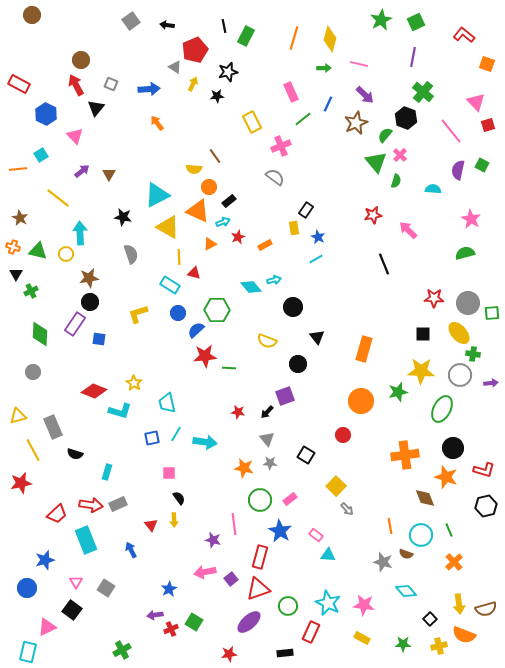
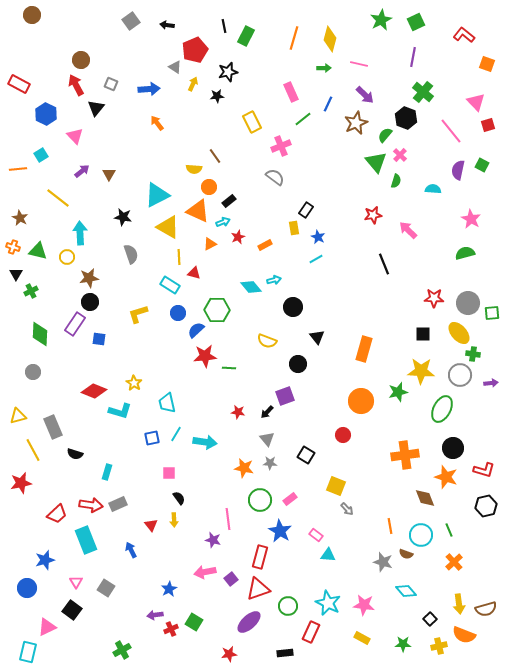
yellow circle at (66, 254): moved 1 px right, 3 px down
yellow square at (336, 486): rotated 24 degrees counterclockwise
pink line at (234, 524): moved 6 px left, 5 px up
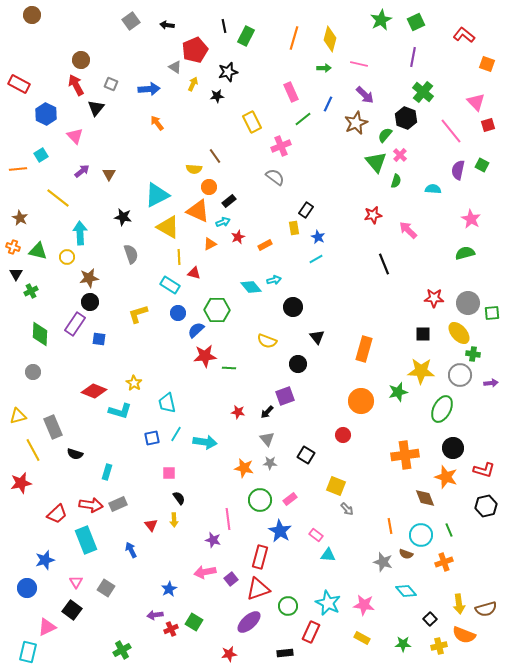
orange cross at (454, 562): moved 10 px left; rotated 24 degrees clockwise
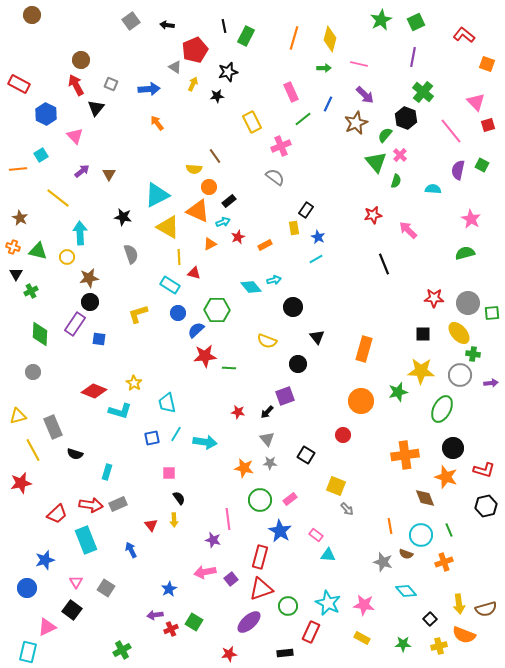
red triangle at (258, 589): moved 3 px right
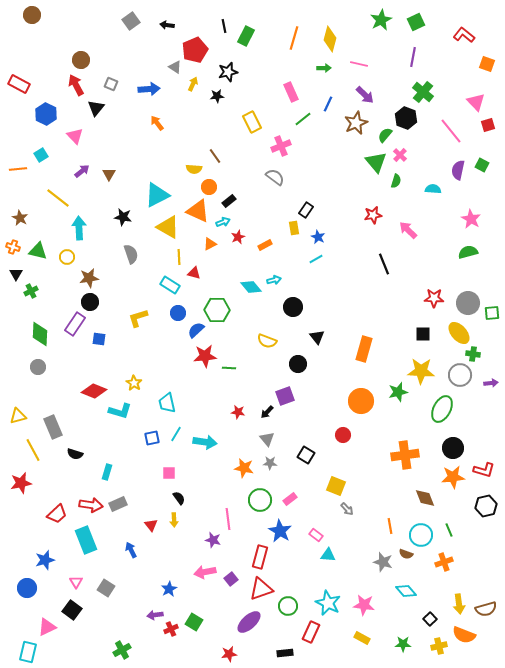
cyan arrow at (80, 233): moved 1 px left, 5 px up
green semicircle at (465, 253): moved 3 px right, 1 px up
yellow L-shape at (138, 314): moved 4 px down
gray circle at (33, 372): moved 5 px right, 5 px up
orange star at (446, 477): moved 7 px right; rotated 25 degrees counterclockwise
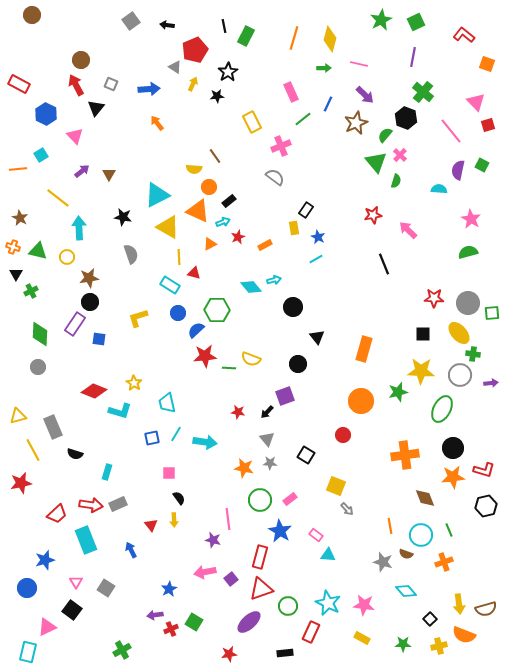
black star at (228, 72): rotated 18 degrees counterclockwise
cyan semicircle at (433, 189): moved 6 px right
yellow semicircle at (267, 341): moved 16 px left, 18 px down
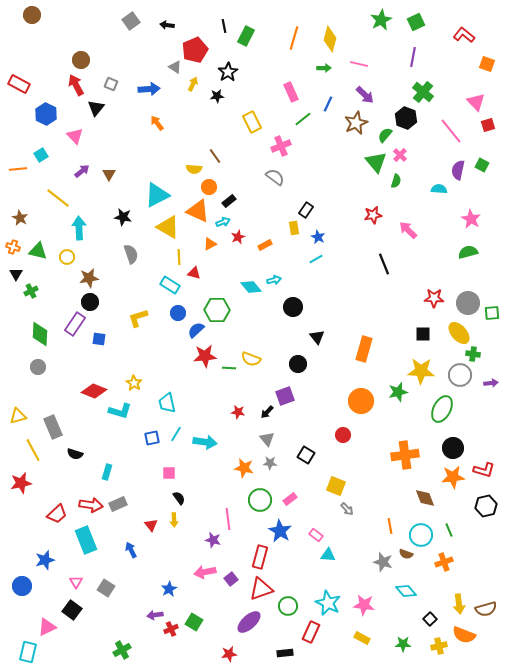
blue circle at (27, 588): moved 5 px left, 2 px up
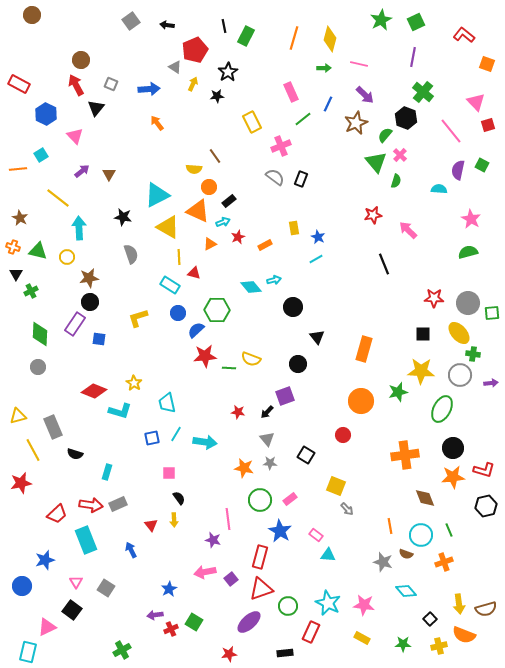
black rectangle at (306, 210): moved 5 px left, 31 px up; rotated 14 degrees counterclockwise
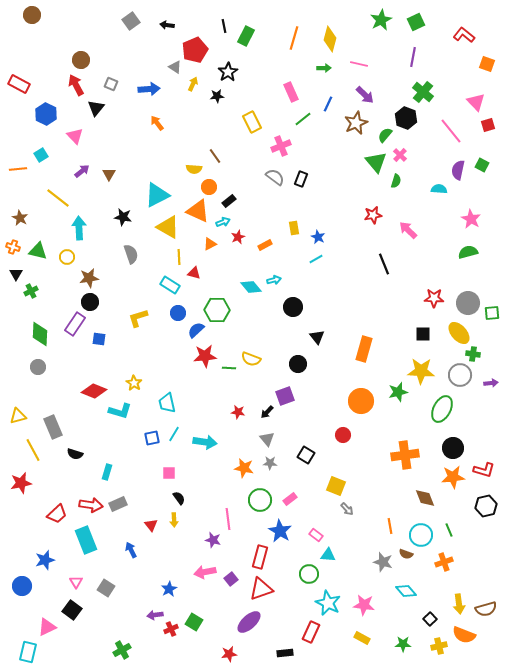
cyan line at (176, 434): moved 2 px left
green circle at (288, 606): moved 21 px right, 32 px up
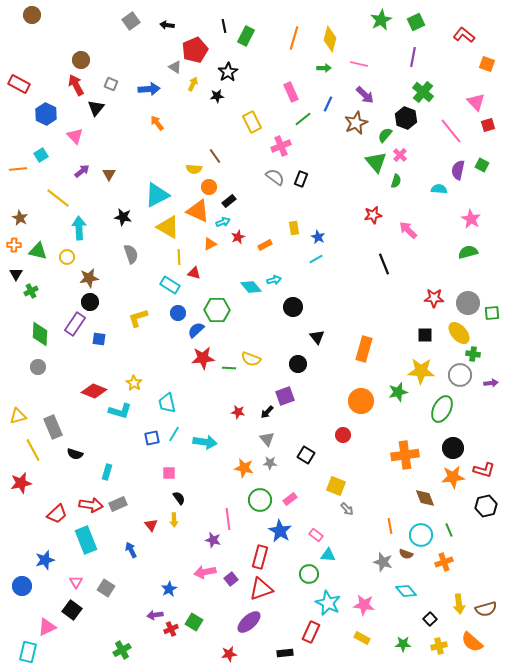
orange cross at (13, 247): moved 1 px right, 2 px up; rotated 16 degrees counterclockwise
black square at (423, 334): moved 2 px right, 1 px down
red star at (205, 356): moved 2 px left, 2 px down
orange semicircle at (464, 635): moved 8 px right, 7 px down; rotated 20 degrees clockwise
